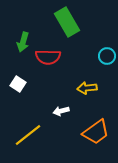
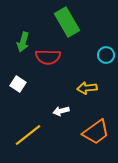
cyan circle: moved 1 px left, 1 px up
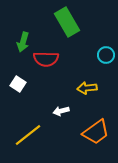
red semicircle: moved 2 px left, 2 px down
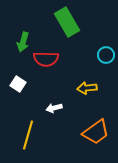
white arrow: moved 7 px left, 3 px up
yellow line: rotated 36 degrees counterclockwise
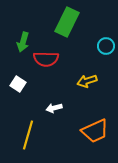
green rectangle: rotated 56 degrees clockwise
cyan circle: moved 9 px up
yellow arrow: moved 7 px up; rotated 12 degrees counterclockwise
orange trapezoid: moved 1 px left, 1 px up; rotated 12 degrees clockwise
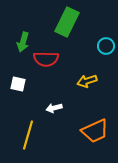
white square: rotated 21 degrees counterclockwise
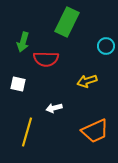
yellow line: moved 1 px left, 3 px up
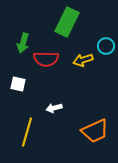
green arrow: moved 1 px down
yellow arrow: moved 4 px left, 21 px up
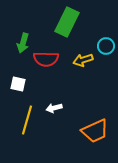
yellow line: moved 12 px up
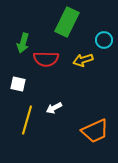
cyan circle: moved 2 px left, 6 px up
white arrow: rotated 14 degrees counterclockwise
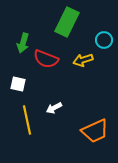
red semicircle: rotated 20 degrees clockwise
yellow line: rotated 28 degrees counterclockwise
